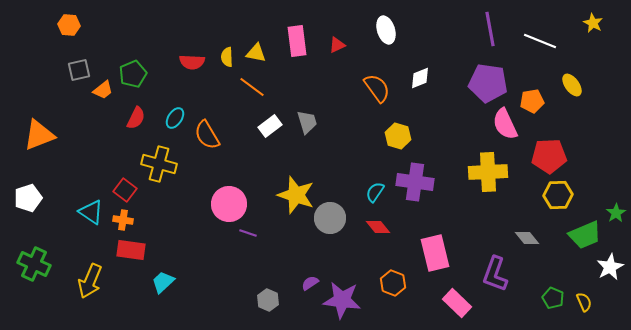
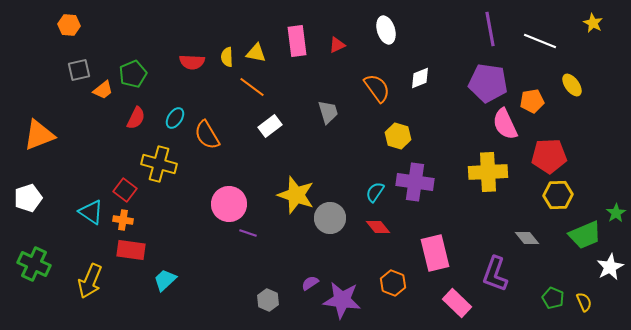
gray trapezoid at (307, 122): moved 21 px right, 10 px up
cyan trapezoid at (163, 282): moved 2 px right, 2 px up
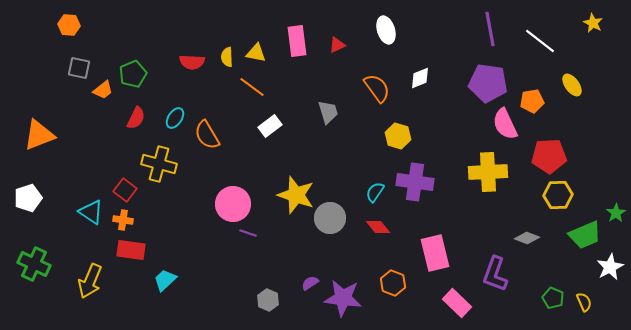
white line at (540, 41): rotated 16 degrees clockwise
gray square at (79, 70): moved 2 px up; rotated 25 degrees clockwise
pink circle at (229, 204): moved 4 px right
gray diamond at (527, 238): rotated 30 degrees counterclockwise
purple star at (342, 300): moved 1 px right, 2 px up
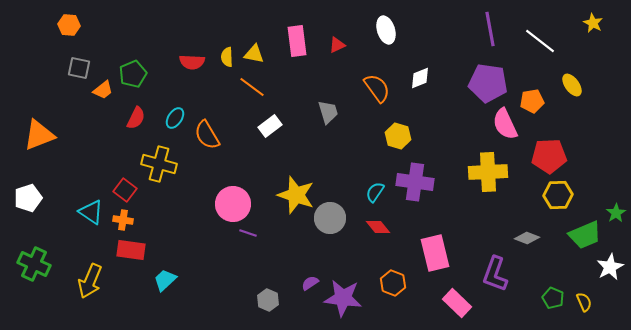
yellow triangle at (256, 53): moved 2 px left, 1 px down
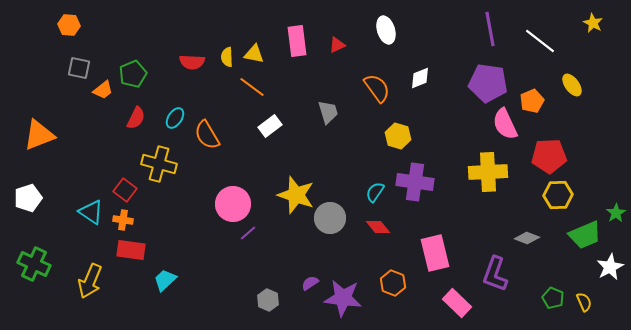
orange pentagon at (532, 101): rotated 15 degrees counterclockwise
purple line at (248, 233): rotated 60 degrees counterclockwise
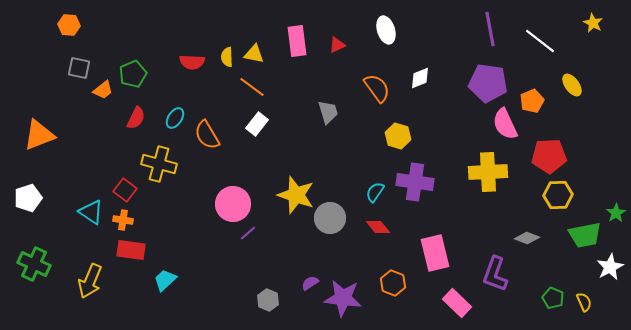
white rectangle at (270, 126): moved 13 px left, 2 px up; rotated 15 degrees counterclockwise
green trapezoid at (585, 235): rotated 12 degrees clockwise
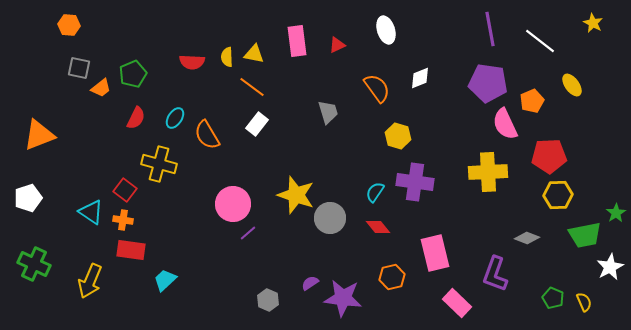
orange trapezoid at (103, 90): moved 2 px left, 2 px up
orange hexagon at (393, 283): moved 1 px left, 6 px up; rotated 25 degrees clockwise
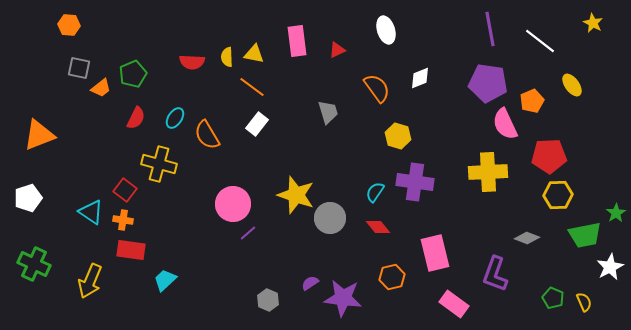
red triangle at (337, 45): moved 5 px down
pink rectangle at (457, 303): moved 3 px left, 1 px down; rotated 8 degrees counterclockwise
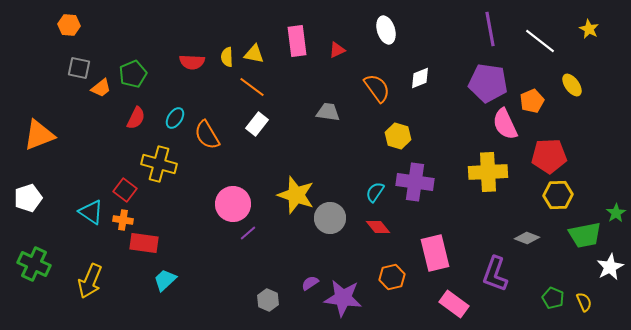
yellow star at (593, 23): moved 4 px left, 6 px down
gray trapezoid at (328, 112): rotated 65 degrees counterclockwise
red rectangle at (131, 250): moved 13 px right, 7 px up
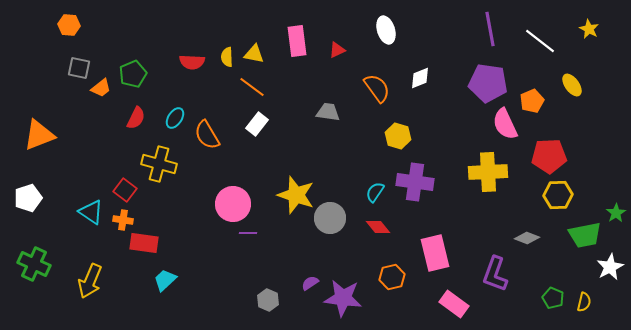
purple line at (248, 233): rotated 42 degrees clockwise
yellow semicircle at (584, 302): rotated 36 degrees clockwise
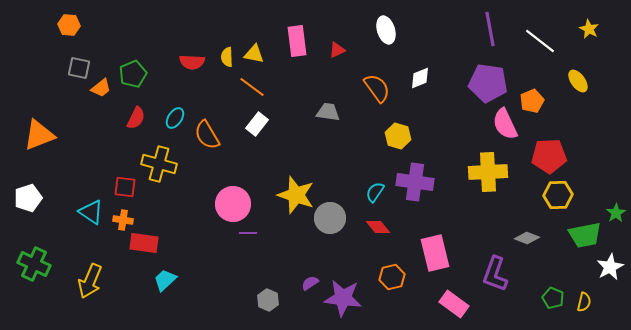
yellow ellipse at (572, 85): moved 6 px right, 4 px up
red square at (125, 190): moved 3 px up; rotated 30 degrees counterclockwise
